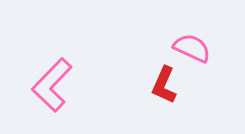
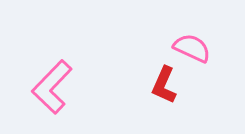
pink L-shape: moved 2 px down
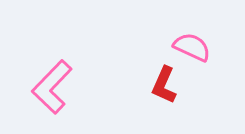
pink semicircle: moved 1 px up
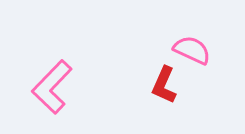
pink semicircle: moved 3 px down
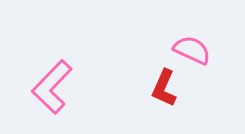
red L-shape: moved 3 px down
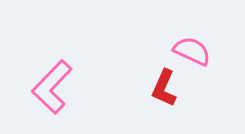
pink semicircle: moved 1 px down
